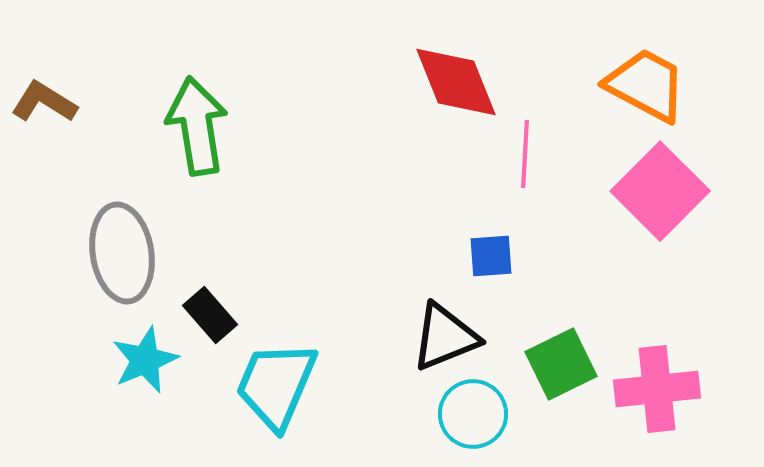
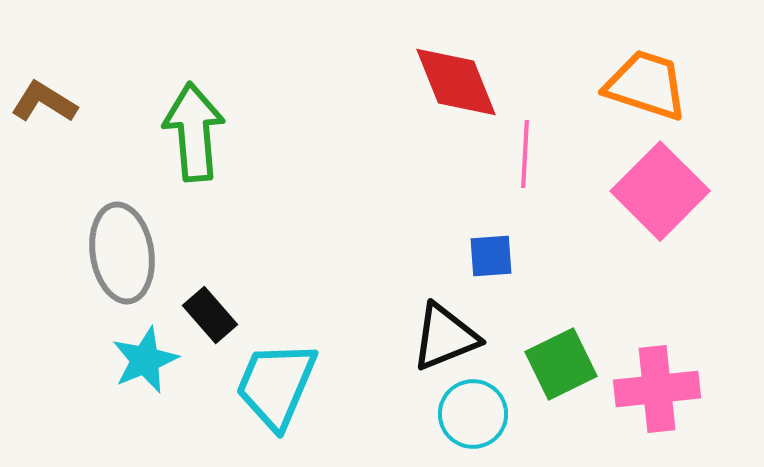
orange trapezoid: rotated 10 degrees counterclockwise
green arrow: moved 3 px left, 6 px down; rotated 4 degrees clockwise
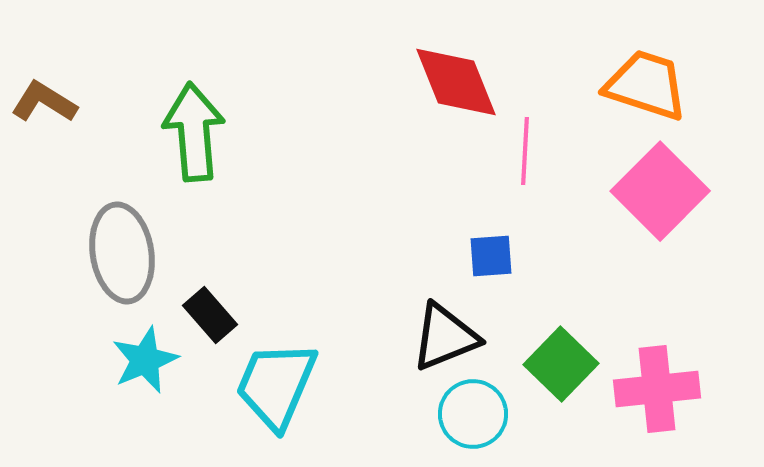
pink line: moved 3 px up
green square: rotated 20 degrees counterclockwise
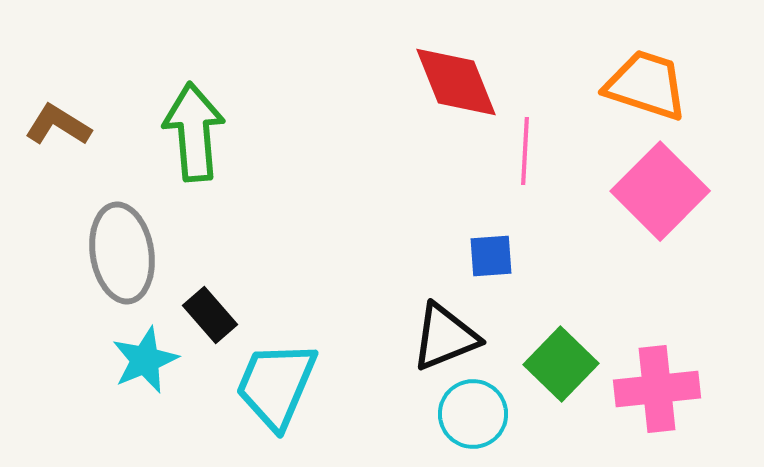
brown L-shape: moved 14 px right, 23 px down
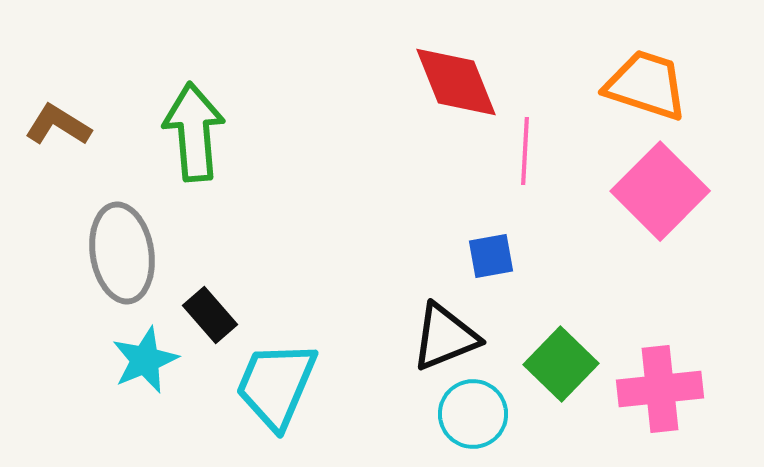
blue square: rotated 6 degrees counterclockwise
pink cross: moved 3 px right
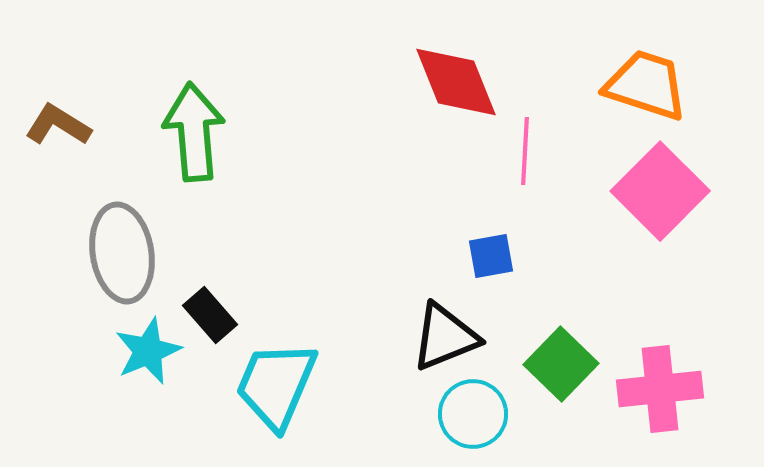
cyan star: moved 3 px right, 9 px up
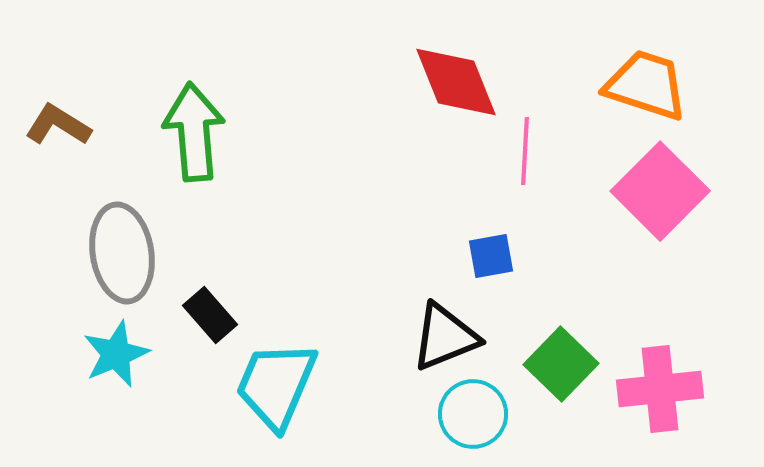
cyan star: moved 32 px left, 3 px down
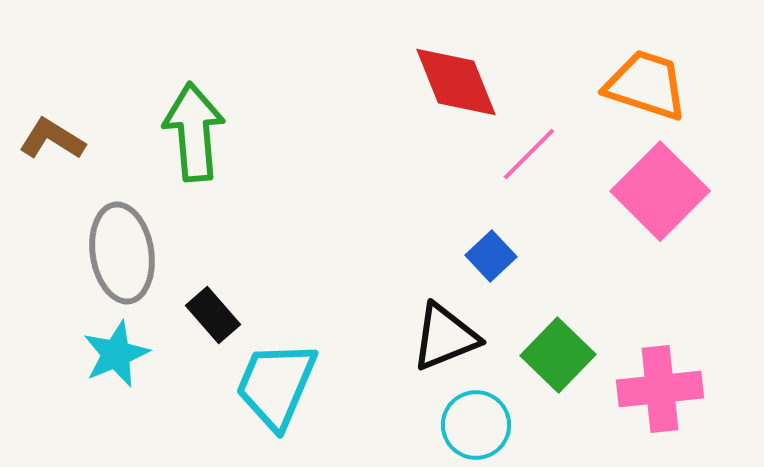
brown L-shape: moved 6 px left, 14 px down
pink line: moved 4 px right, 3 px down; rotated 42 degrees clockwise
blue square: rotated 33 degrees counterclockwise
black rectangle: moved 3 px right
green square: moved 3 px left, 9 px up
cyan circle: moved 3 px right, 11 px down
